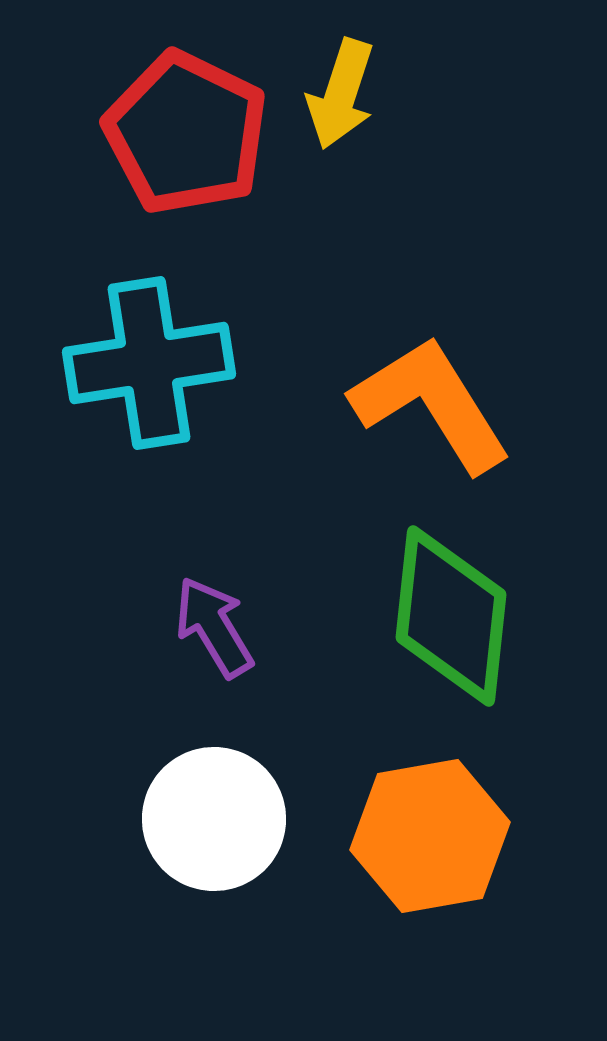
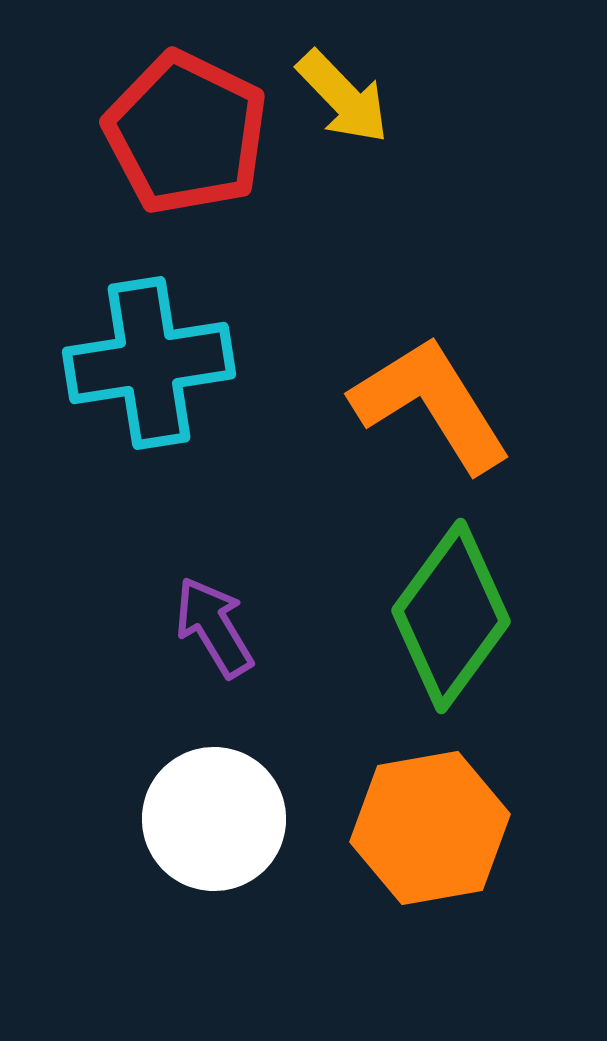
yellow arrow: moved 2 px right, 3 px down; rotated 62 degrees counterclockwise
green diamond: rotated 30 degrees clockwise
orange hexagon: moved 8 px up
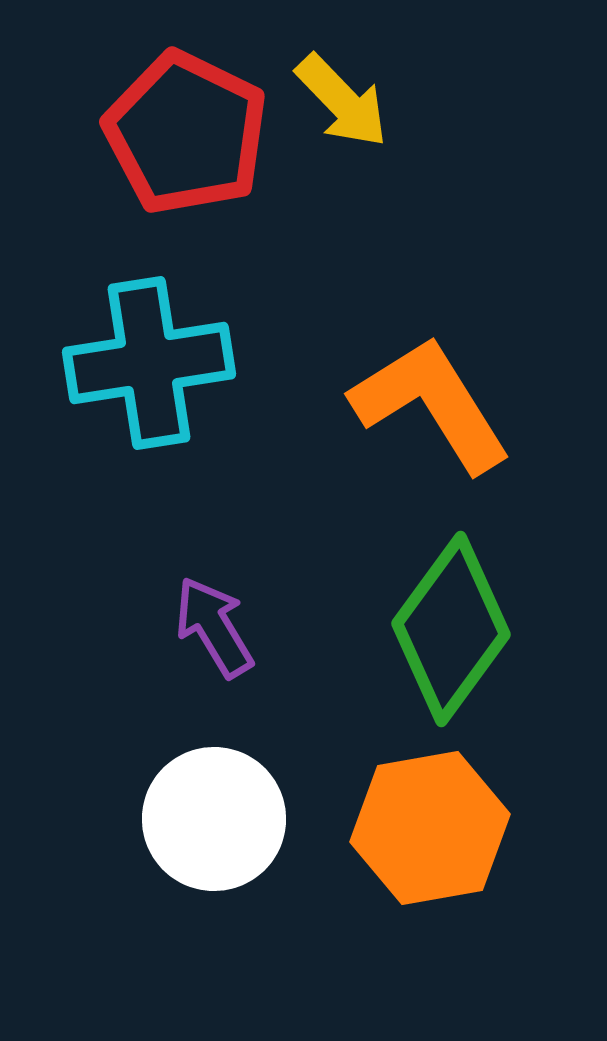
yellow arrow: moved 1 px left, 4 px down
green diamond: moved 13 px down
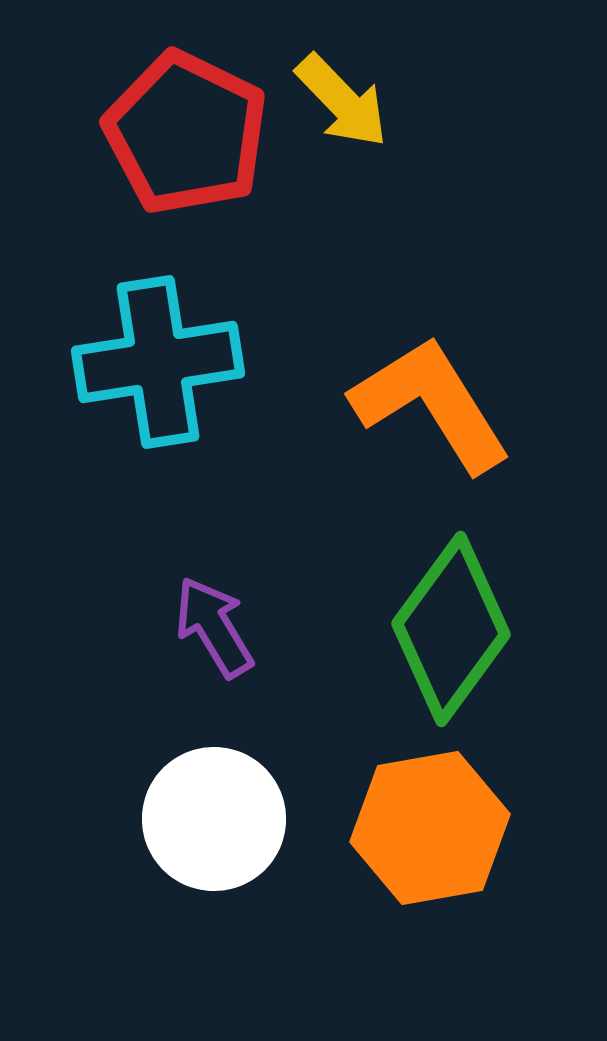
cyan cross: moved 9 px right, 1 px up
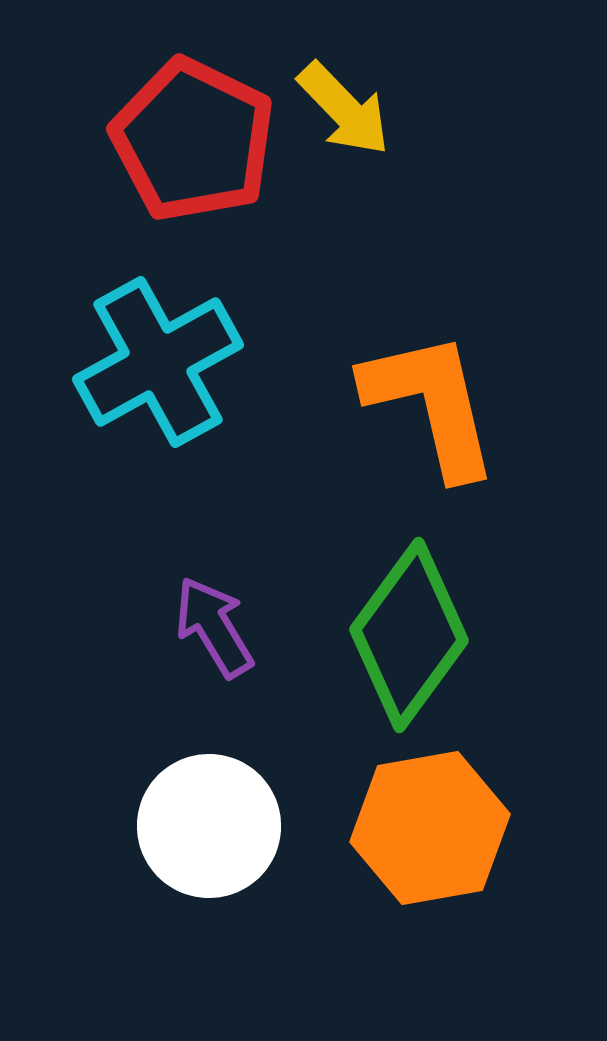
yellow arrow: moved 2 px right, 8 px down
red pentagon: moved 7 px right, 7 px down
cyan cross: rotated 20 degrees counterclockwise
orange L-shape: rotated 19 degrees clockwise
green diamond: moved 42 px left, 6 px down
white circle: moved 5 px left, 7 px down
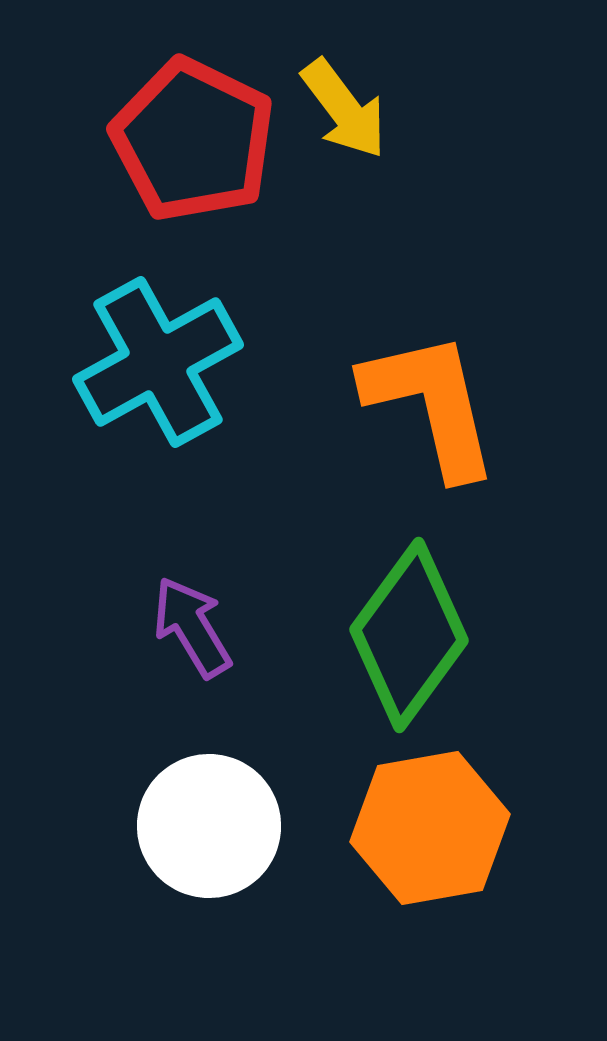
yellow arrow: rotated 7 degrees clockwise
purple arrow: moved 22 px left
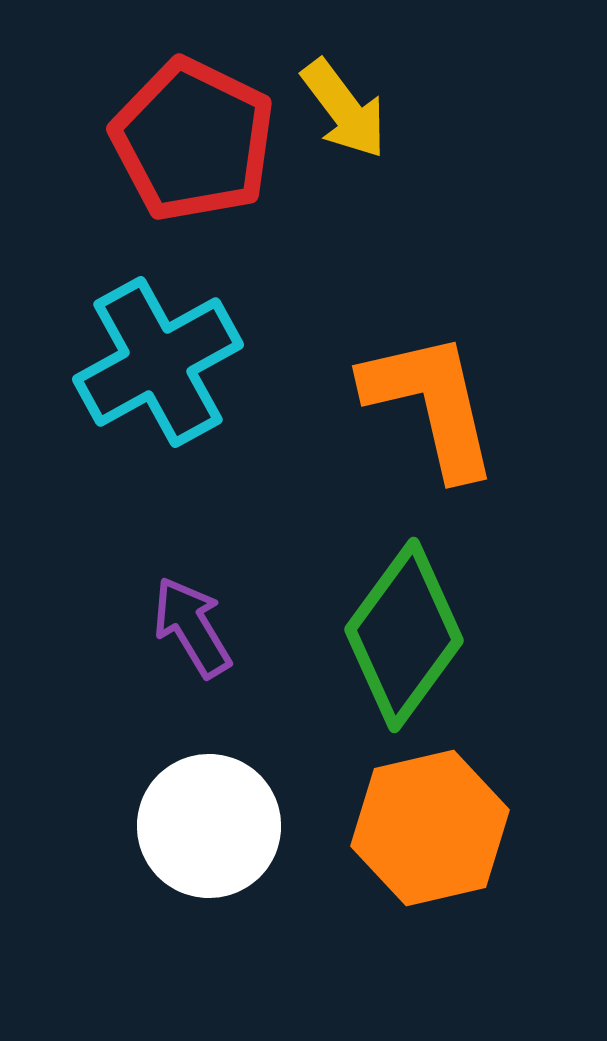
green diamond: moved 5 px left
orange hexagon: rotated 3 degrees counterclockwise
